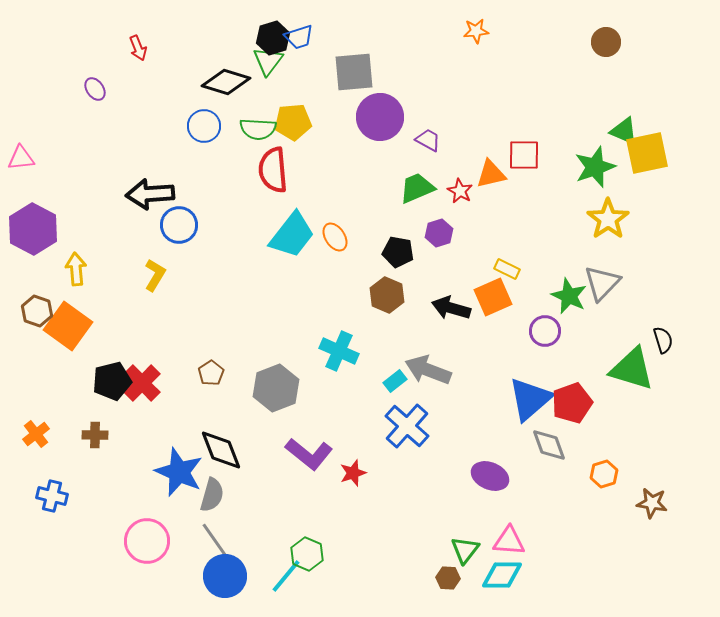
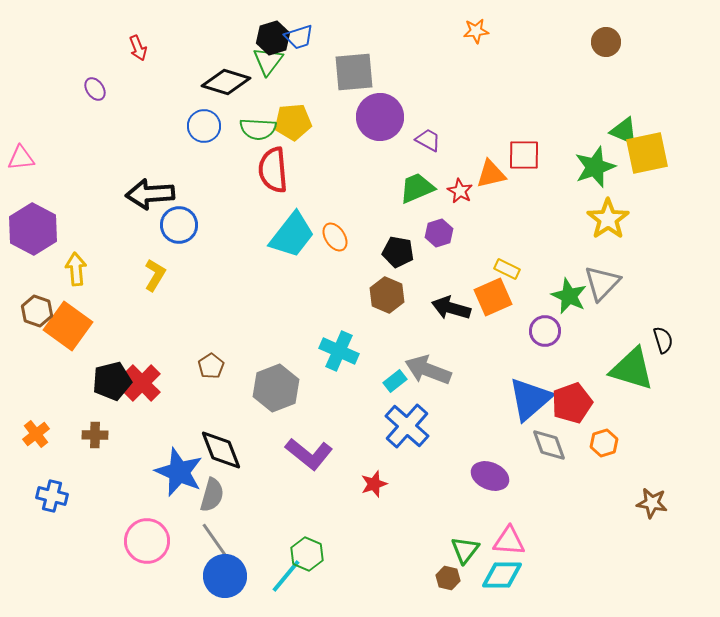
brown pentagon at (211, 373): moved 7 px up
red star at (353, 473): moved 21 px right, 11 px down
orange hexagon at (604, 474): moved 31 px up
brown hexagon at (448, 578): rotated 10 degrees clockwise
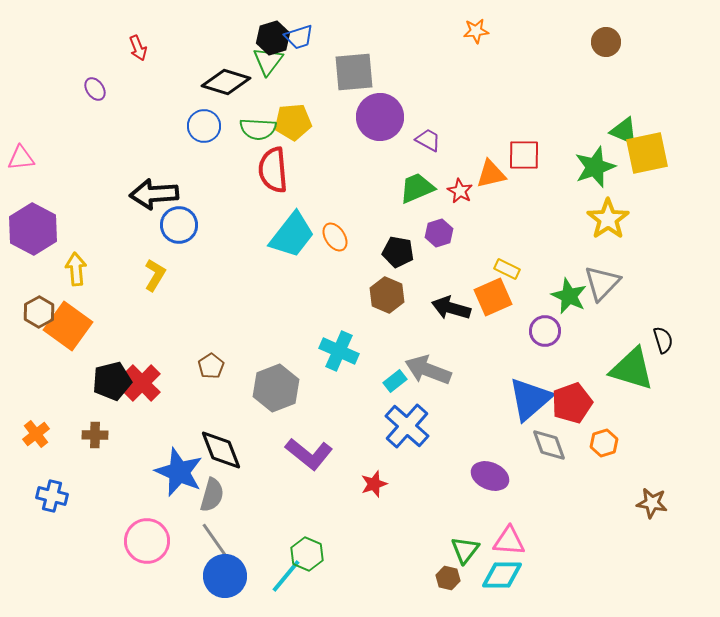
black arrow at (150, 194): moved 4 px right
brown hexagon at (37, 311): moved 2 px right, 1 px down; rotated 12 degrees clockwise
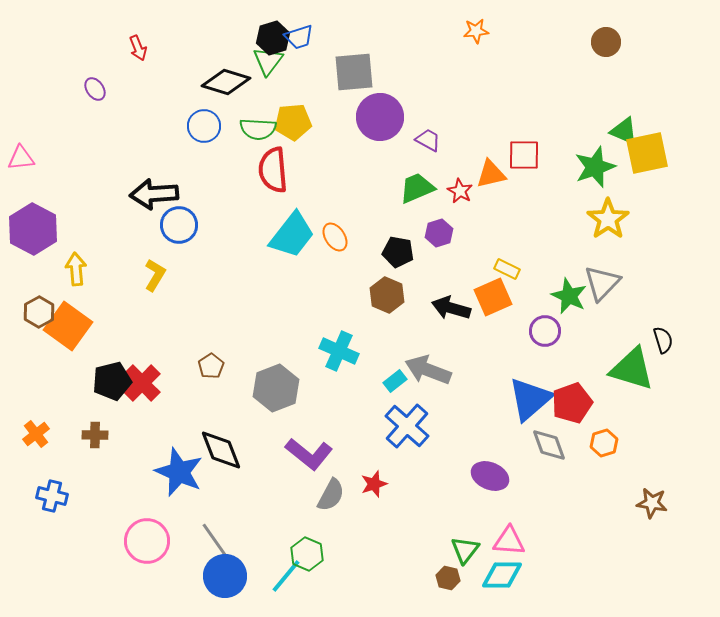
gray semicircle at (212, 495): moved 119 px right; rotated 12 degrees clockwise
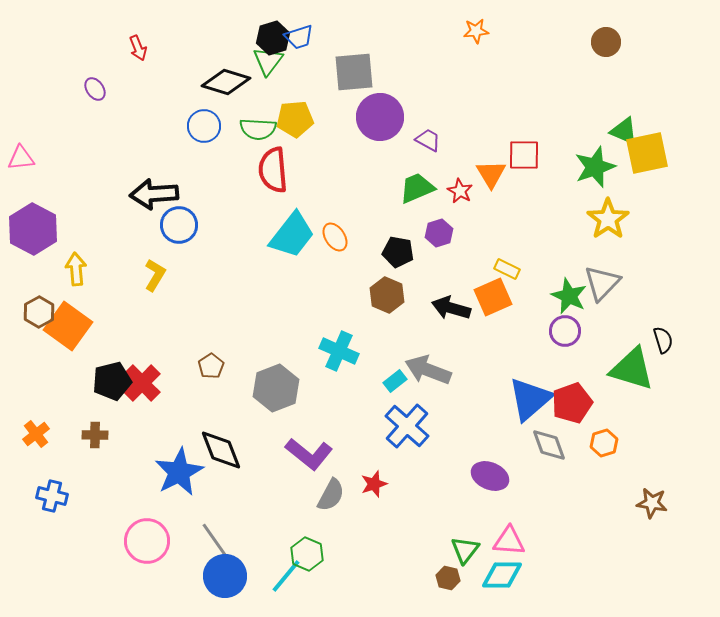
yellow pentagon at (293, 122): moved 2 px right, 3 px up
orange triangle at (491, 174): rotated 48 degrees counterclockwise
purple circle at (545, 331): moved 20 px right
blue star at (179, 472): rotated 21 degrees clockwise
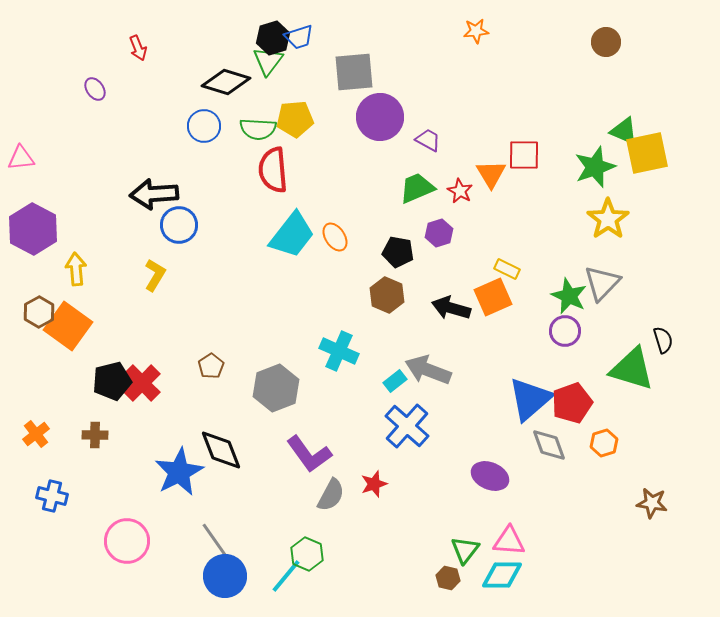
purple L-shape at (309, 454): rotated 15 degrees clockwise
pink circle at (147, 541): moved 20 px left
